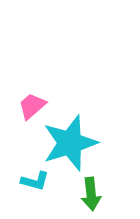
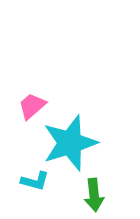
green arrow: moved 3 px right, 1 px down
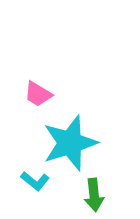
pink trapezoid: moved 6 px right, 12 px up; rotated 108 degrees counterclockwise
cyan L-shape: rotated 24 degrees clockwise
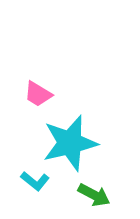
cyan star: rotated 4 degrees clockwise
green arrow: rotated 56 degrees counterclockwise
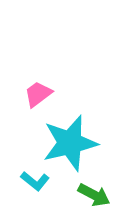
pink trapezoid: rotated 112 degrees clockwise
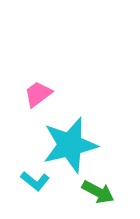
cyan star: moved 2 px down
green arrow: moved 4 px right, 3 px up
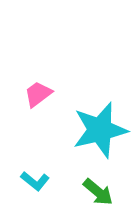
cyan star: moved 30 px right, 15 px up
green arrow: rotated 12 degrees clockwise
